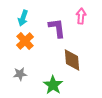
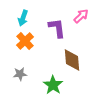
pink arrow: rotated 42 degrees clockwise
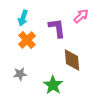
orange cross: moved 2 px right, 1 px up
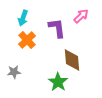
gray star: moved 6 px left, 2 px up
green star: moved 5 px right, 3 px up
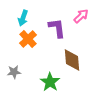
orange cross: moved 1 px right, 1 px up
green star: moved 8 px left
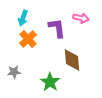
pink arrow: moved 2 px down; rotated 56 degrees clockwise
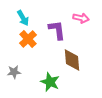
cyan arrow: rotated 49 degrees counterclockwise
purple L-shape: moved 2 px down
green star: rotated 12 degrees counterclockwise
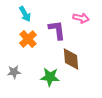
cyan arrow: moved 2 px right, 4 px up
brown diamond: moved 1 px left, 1 px up
green star: moved 5 px up; rotated 18 degrees counterclockwise
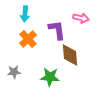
cyan arrow: rotated 35 degrees clockwise
brown diamond: moved 1 px left, 4 px up
